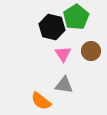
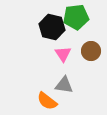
green pentagon: rotated 25 degrees clockwise
orange semicircle: moved 6 px right
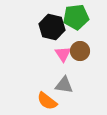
brown circle: moved 11 px left
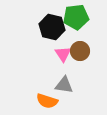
orange semicircle: rotated 20 degrees counterclockwise
